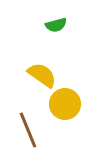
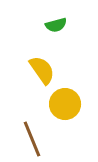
yellow semicircle: moved 5 px up; rotated 20 degrees clockwise
brown line: moved 4 px right, 9 px down
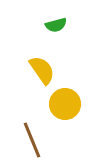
brown line: moved 1 px down
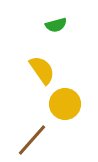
brown line: rotated 63 degrees clockwise
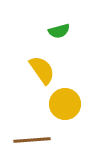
green semicircle: moved 3 px right, 6 px down
brown line: rotated 45 degrees clockwise
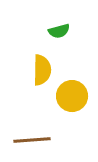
yellow semicircle: rotated 36 degrees clockwise
yellow circle: moved 7 px right, 8 px up
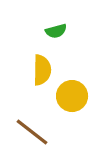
green semicircle: moved 3 px left
brown line: moved 8 px up; rotated 42 degrees clockwise
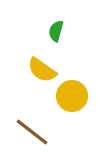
green semicircle: rotated 120 degrees clockwise
yellow semicircle: rotated 124 degrees clockwise
